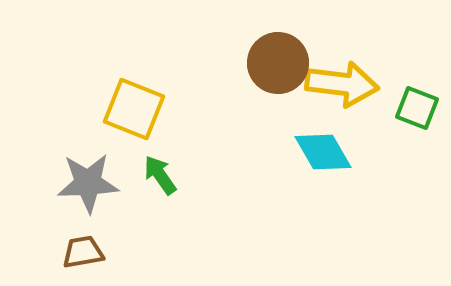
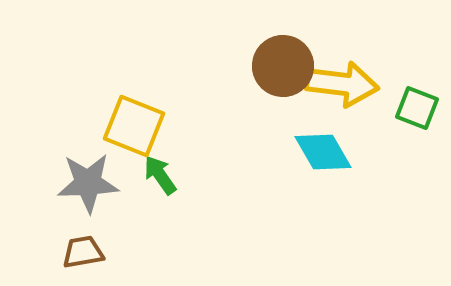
brown circle: moved 5 px right, 3 px down
yellow square: moved 17 px down
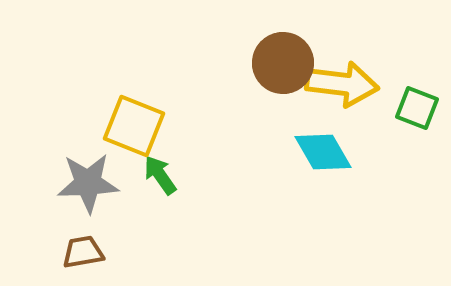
brown circle: moved 3 px up
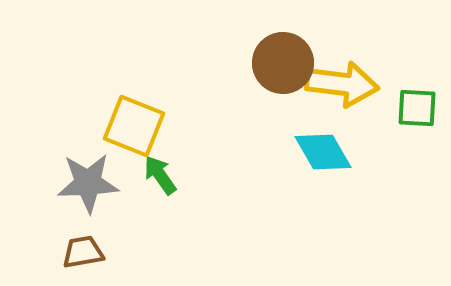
green square: rotated 18 degrees counterclockwise
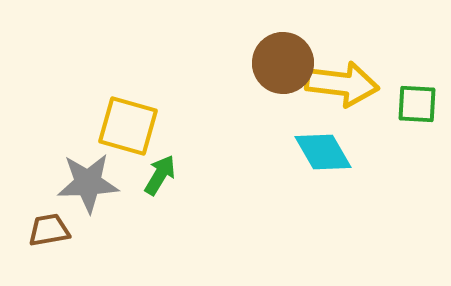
green square: moved 4 px up
yellow square: moved 6 px left; rotated 6 degrees counterclockwise
green arrow: rotated 66 degrees clockwise
brown trapezoid: moved 34 px left, 22 px up
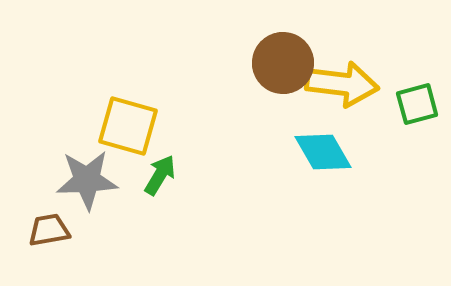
green square: rotated 18 degrees counterclockwise
gray star: moved 1 px left, 3 px up
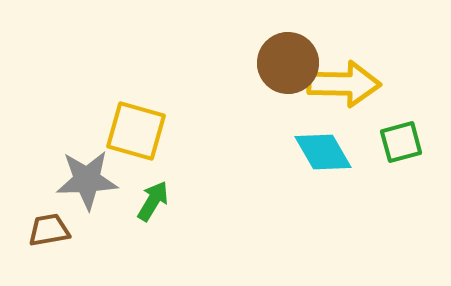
brown circle: moved 5 px right
yellow arrow: moved 2 px right; rotated 6 degrees counterclockwise
green square: moved 16 px left, 38 px down
yellow square: moved 8 px right, 5 px down
green arrow: moved 7 px left, 26 px down
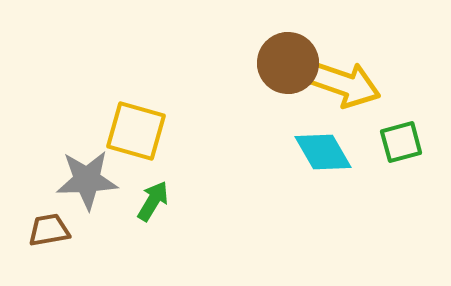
yellow arrow: rotated 18 degrees clockwise
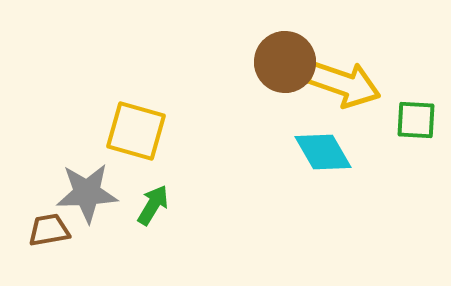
brown circle: moved 3 px left, 1 px up
green square: moved 15 px right, 22 px up; rotated 18 degrees clockwise
gray star: moved 13 px down
green arrow: moved 4 px down
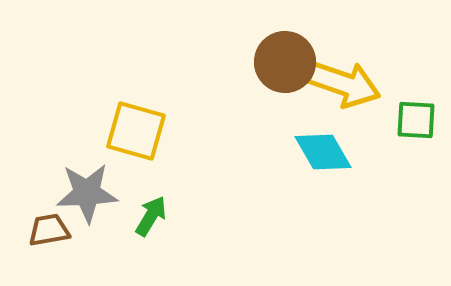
green arrow: moved 2 px left, 11 px down
